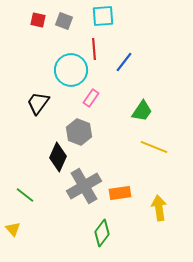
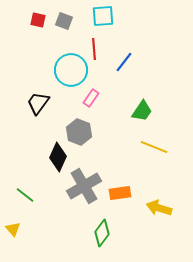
yellow arrow: rotated 65 degrees counterclockwise
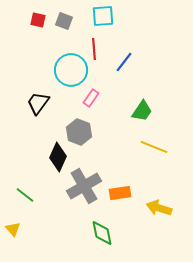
green diamond: rotated 48 degrees counterclockwise
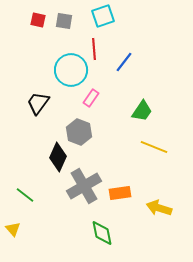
cyan square: rotated 15 degrees counterclockwise
gray square: rotated 12 degrees counterclockwise
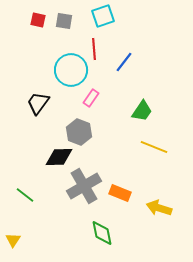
black diamond: moved 1 px right; rotated 64 degrees clockwise
orange rectangle: rotated 30 degrees clockwise
yellow triangle: moved 11 px down; rotated 14 degrees clockwise
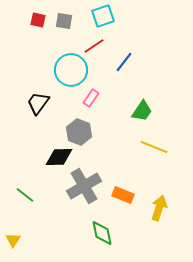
red line: moved 3 px up; rotated 60 degrees clockwise
orange rectangle: moved 3 px right, 2 px down
yellow arrow: rotated 90 degrees clockwise
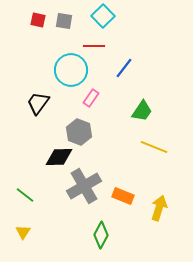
cyan square: rotated 25 degrees counterclockwise
red line: rotated 35 degrees clockwise
blue line: moved 6 px down
orange rectangle: moved 1 px down
green diamond: moved 1 px left, 2 px down; rotated 40 degrees clockwise
yellow triangle: moved 10 px right, 8 px up
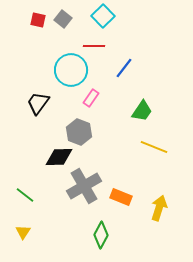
gray square: moved 1 px left, 2 px up; rotated 30 degrees clockwise
orange rectangle: moved 2 px left, 1 px down
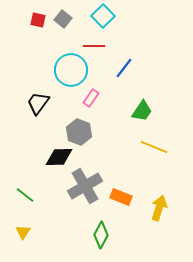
gray cross: moved 1 px right
